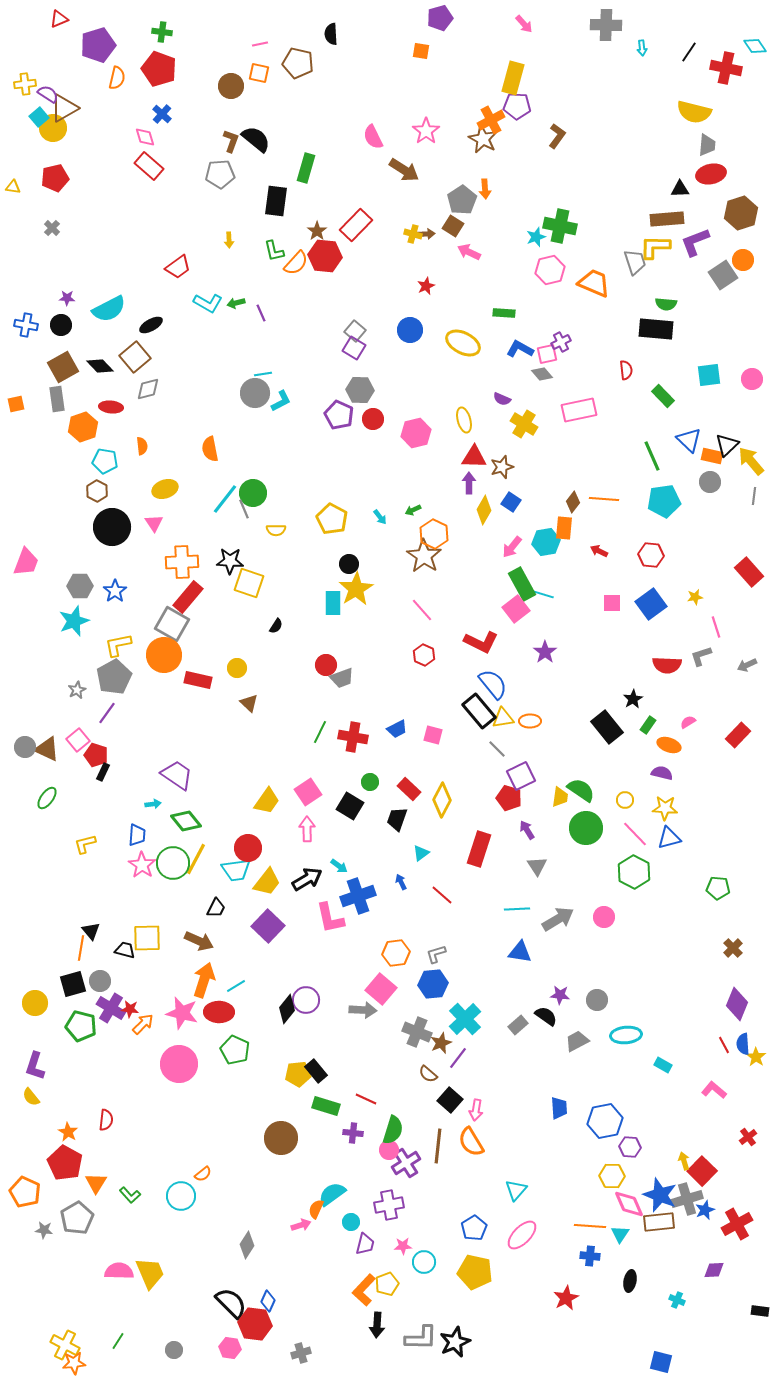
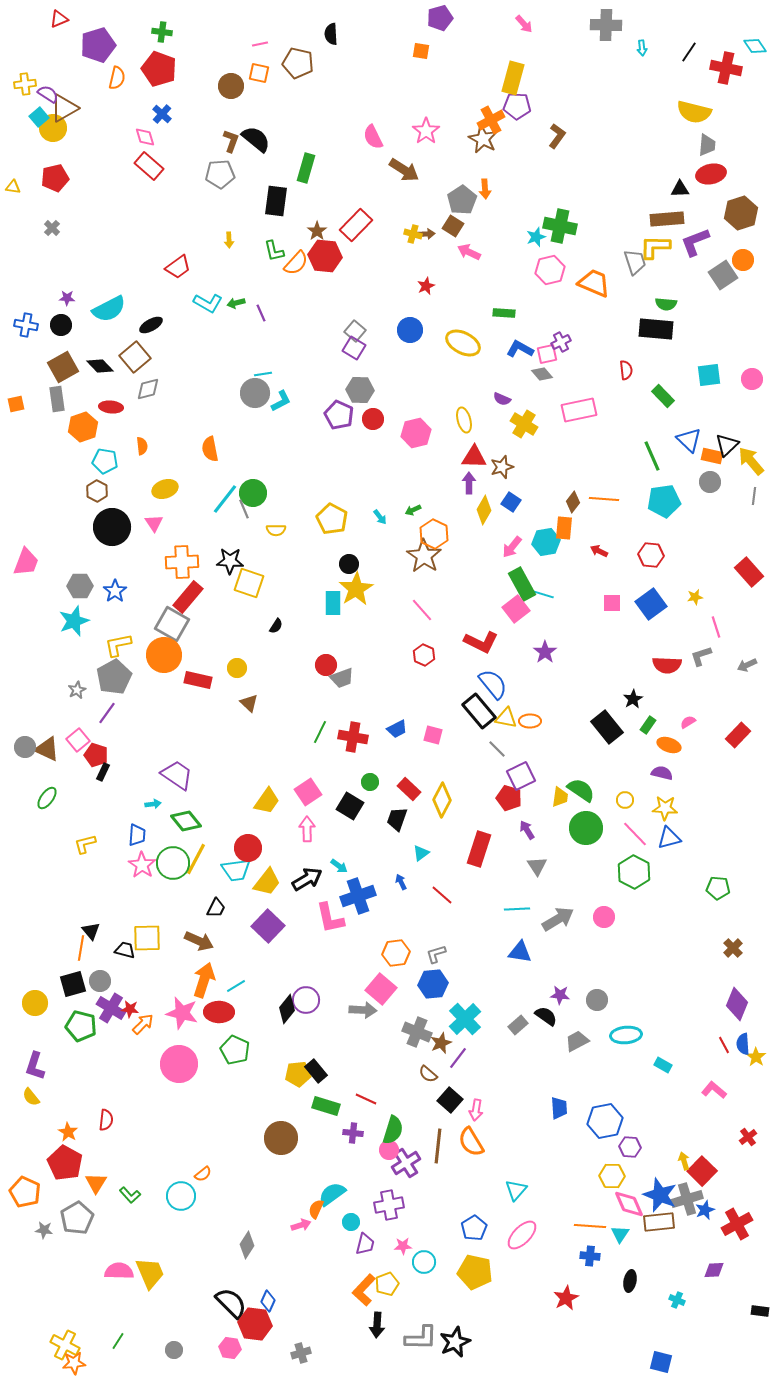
yellow triangle at (503, 718): moved 3 px right; rotated 20 degrees clockwise
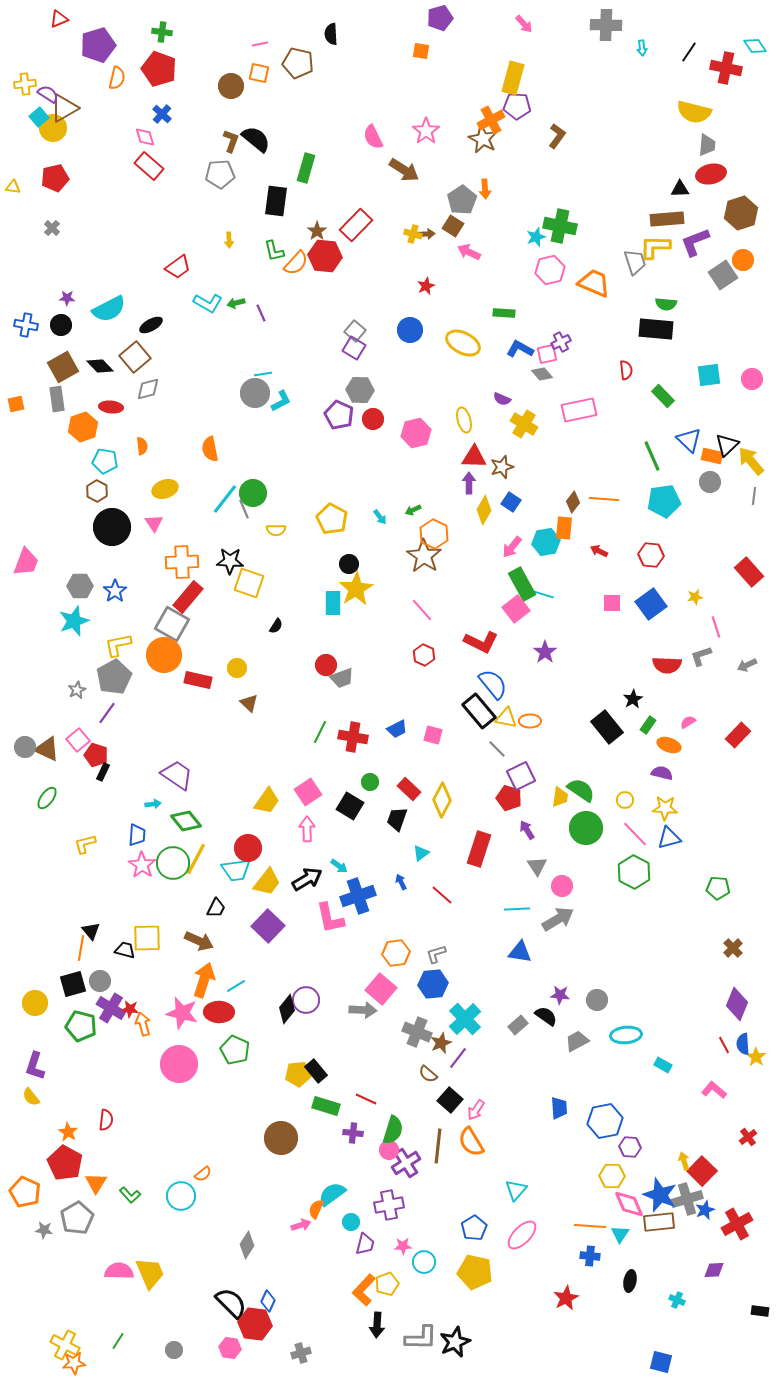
pink circle at (604, 917): moved 42 px left, 31 px up
orange arrow at (143, 1024): rotated 60 degrees counterclockwise
pink arrow at (476, 1110): rotated 25 degrees clockwise
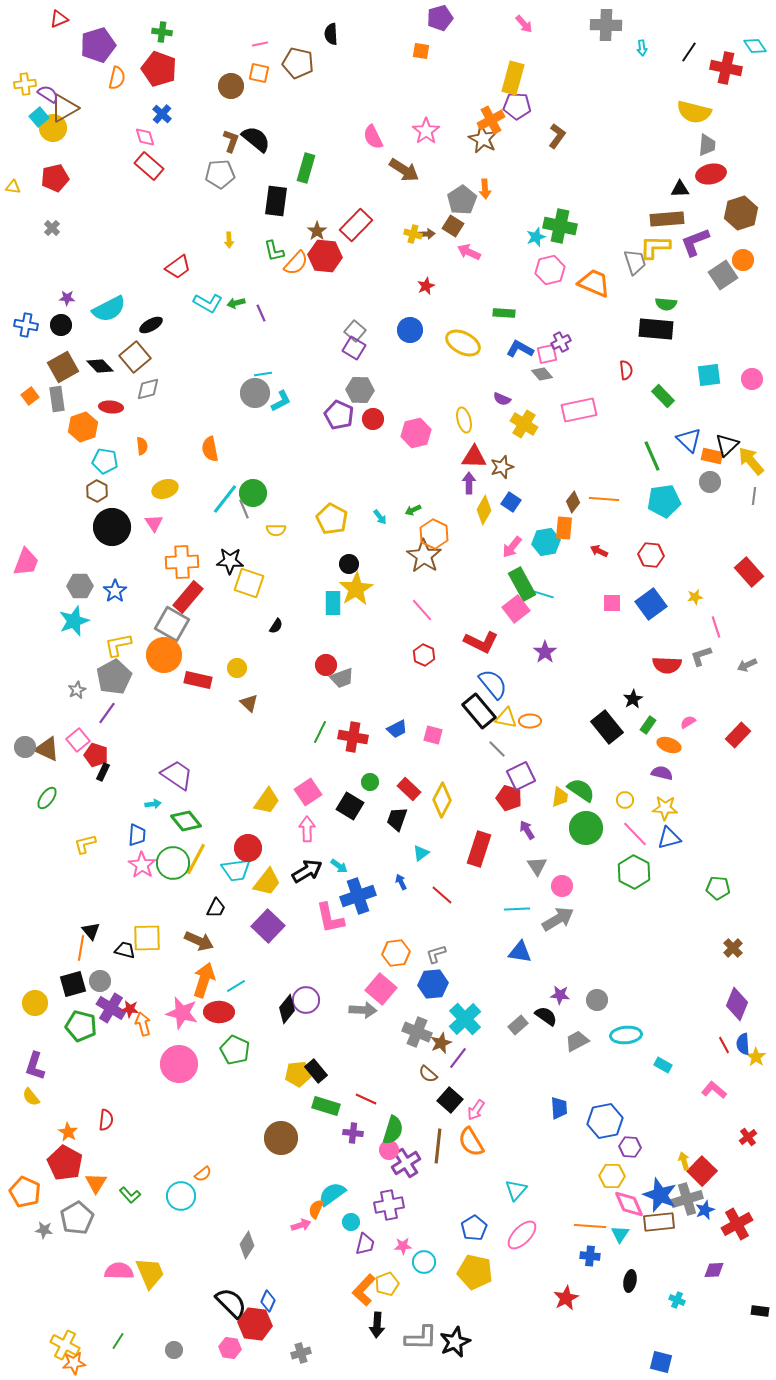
orange square at (16, 404): moved 14 px right, 8 px up; rotated 24 degrees counterclockwise
black arrow at (307, 879): moved 8 px up
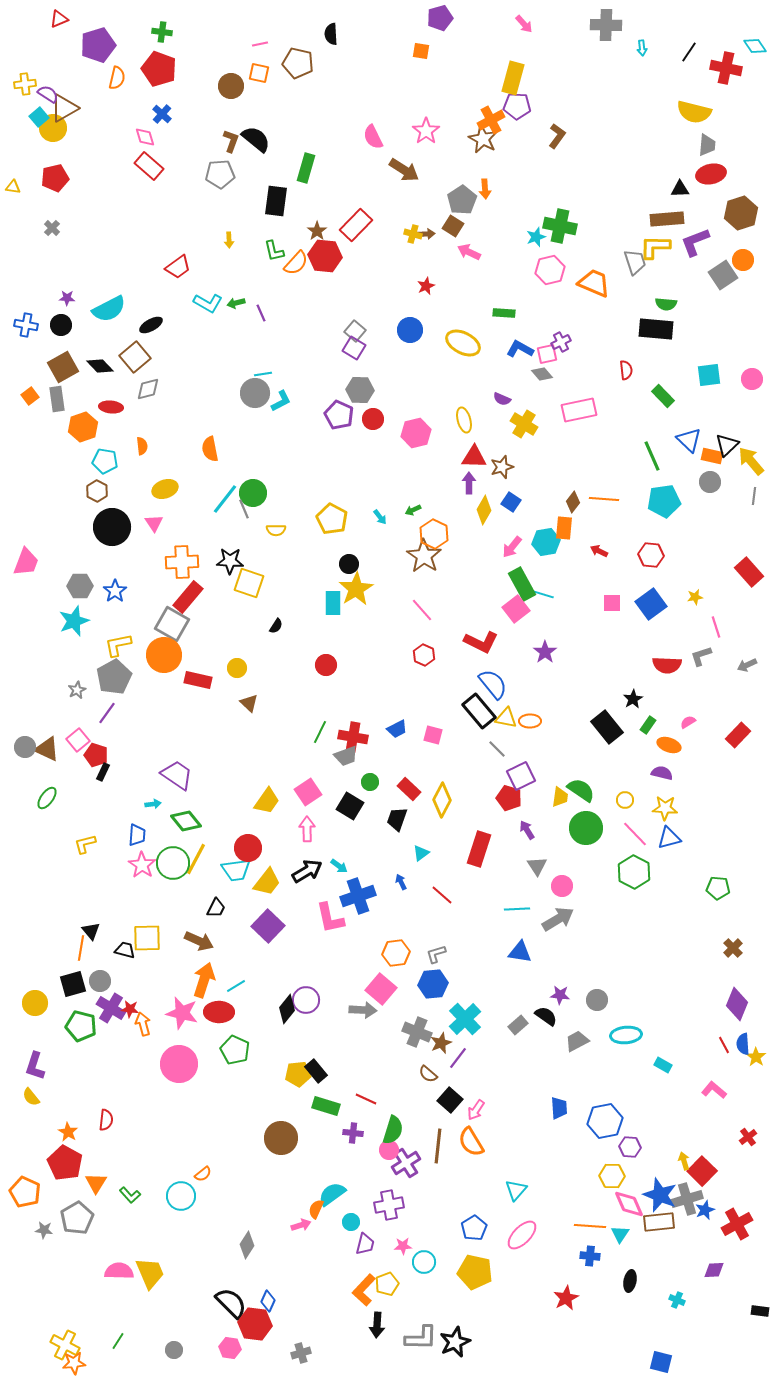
gray trapezoid at (342, 678): moved 4 px right, 78 px down
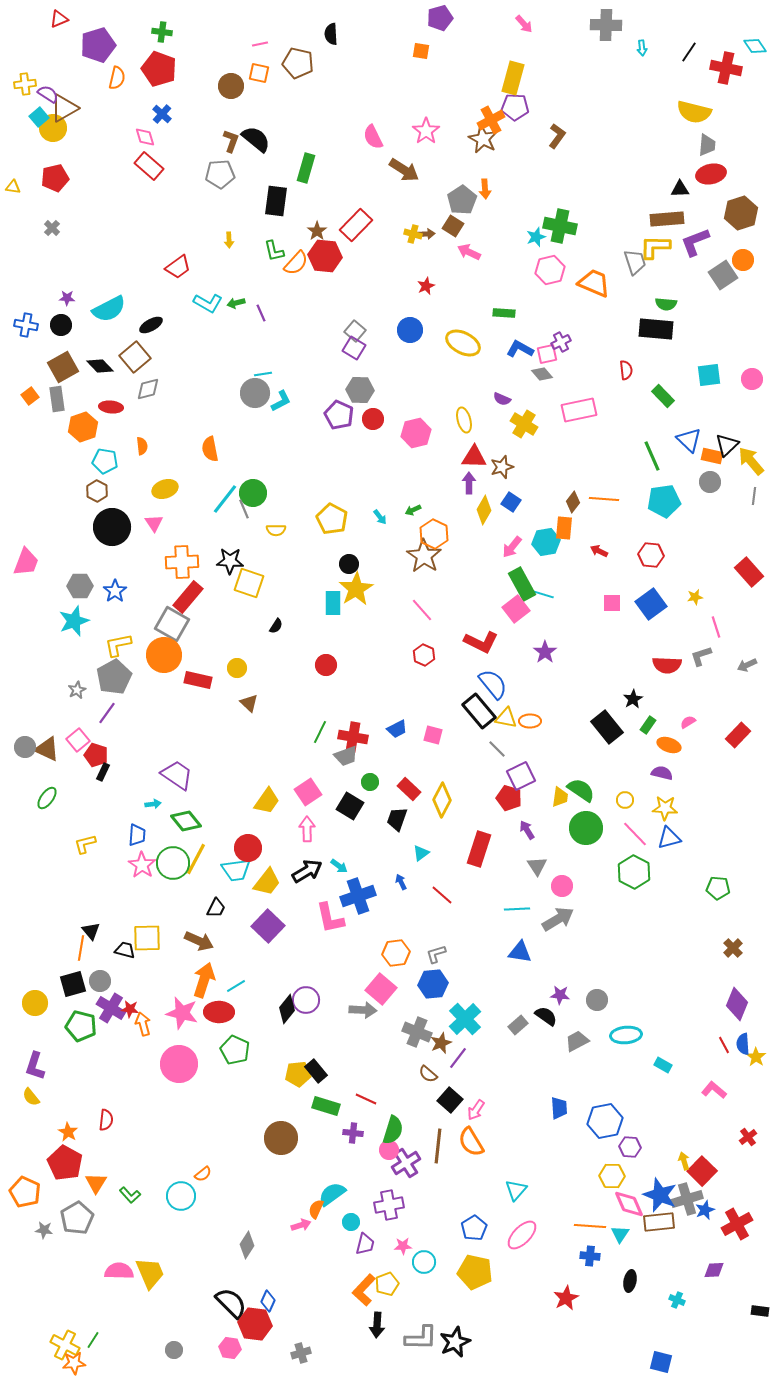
purple pentagon at (517, 106): moved 2 px left, 1 px down
green line at (118, 1341): moved 25 px left, 1 px up
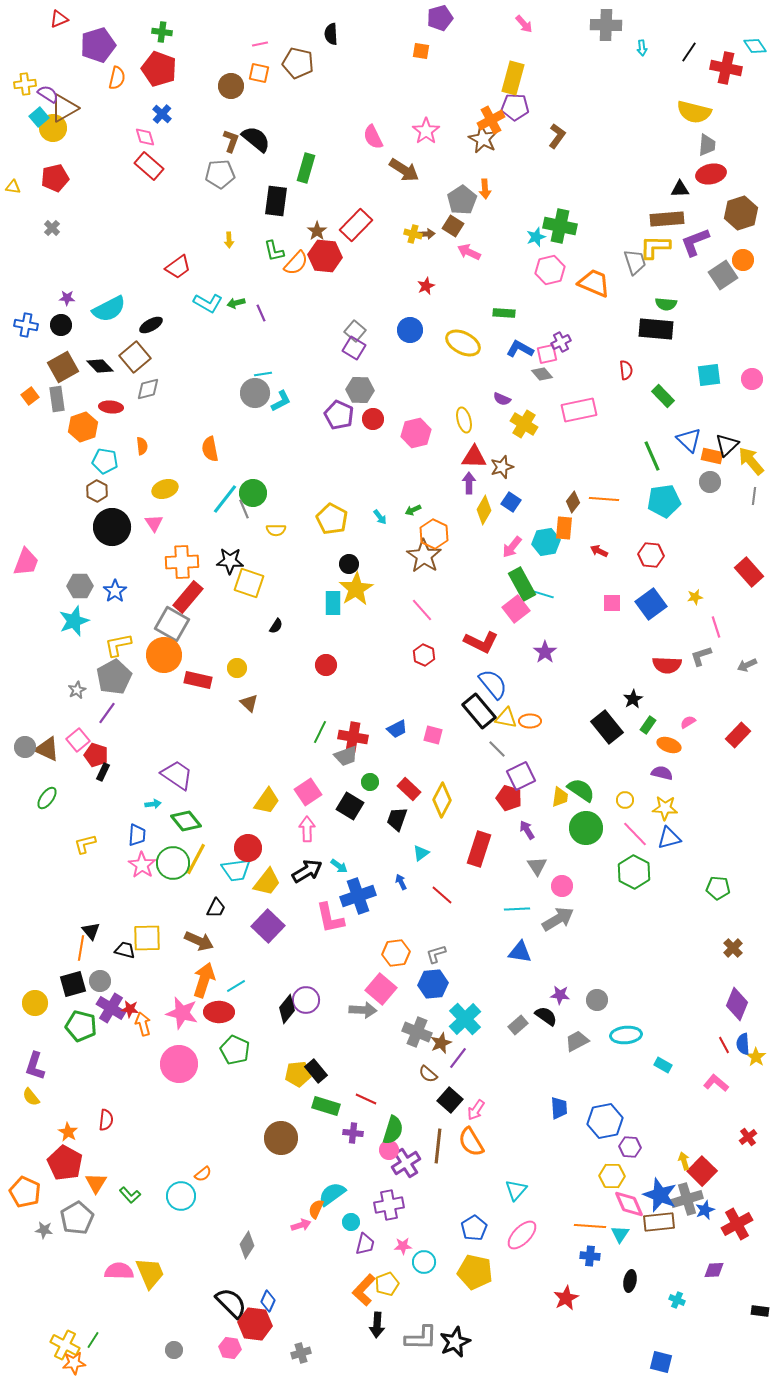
pink L-shape at (714, 1090): moved 2 px right, 7 px up
